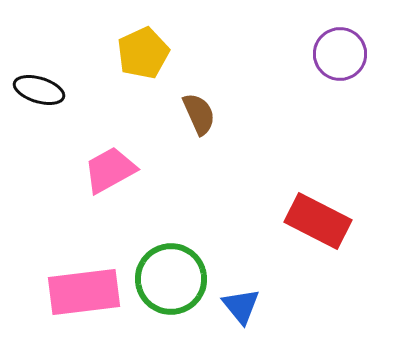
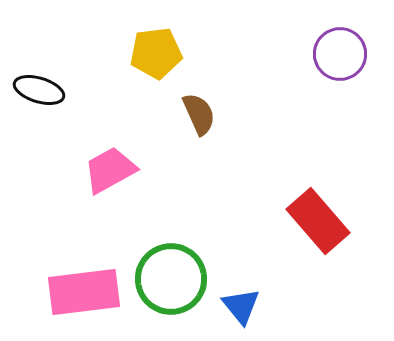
yellow pentagon: moved 13 px right; rotated 18 degrees clockwise
red rectangle: rotated 22 degrees clockwise
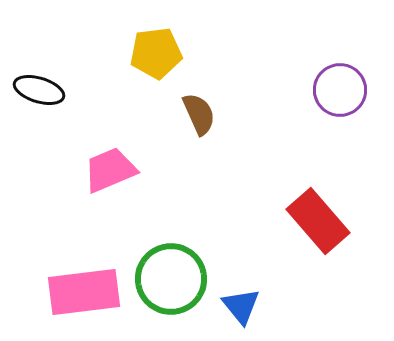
purple circle: moved 36 px down
pink trapezoid: rotated 6 degrees clockwise
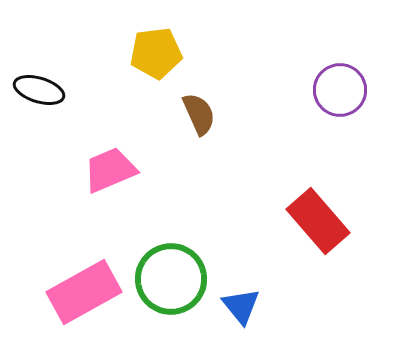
pink rectangle: rotated 22 degrees counterclockwise
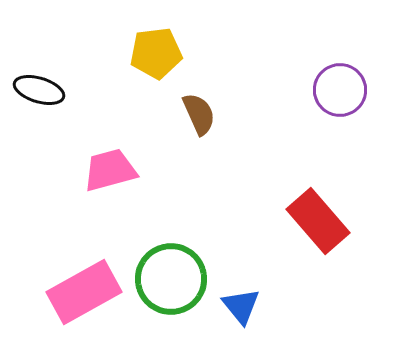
pink trapezoid: rotated 8 degrees clockwise
